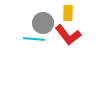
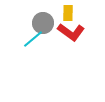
red L-shape: moved 3 px right, 3 px up; rotated 16 degrees counterclockwise
cyan line: moved 1 px left; rotated 45 degrees counterclockwise
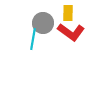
cyan line: rotated 40 degrees counterclockwise
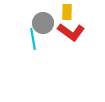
yellow rectangle: moved 1 px left, 1 px up
cyan line: rotated 20 degrees counterclockwise
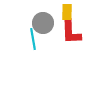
red L-shape: rotated 52 degrees clockwise
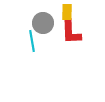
cyan line: moved 1 px left, 2 px down
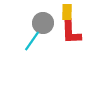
cyan line: rotated 45 degrees clockwise
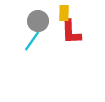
yellow rectangle: moved 3 px left, 1 px down
gray circle: moved 5 px left, 2 px up
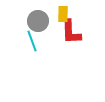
yellow rectangle: moved 1 px left, 1 px down
cyan line: rotated 55 degrees counterclockwise
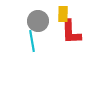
cyan line: rotated 10 degrees clockwise
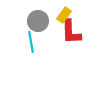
yellow rectangle: moved 1 px right, 1 px down; rotated 35 degrees clockwise
cyan line: moved 1 px left, 1 px down
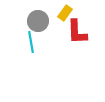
yellow rectangle: moved 1 px right, 2 px up
red L-shape: moved 6 px right
